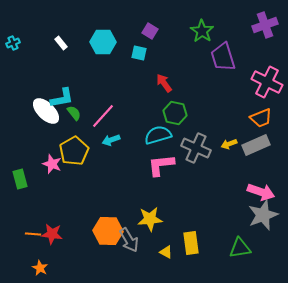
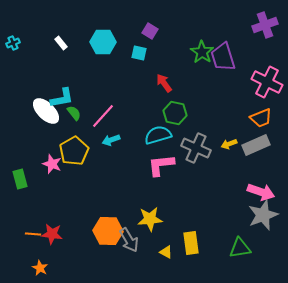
green star: moved 21 px down
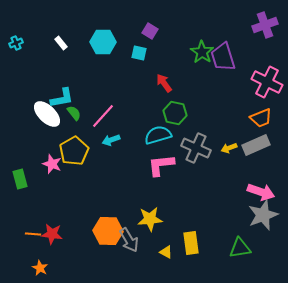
cyan cross: moved 3 px right
white ellipse: moved 1 px right, 3 px down
yellow arrow: moved 4 px down
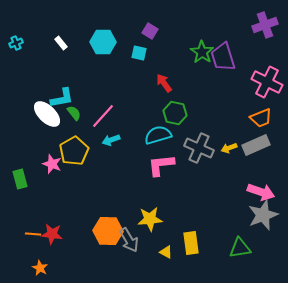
gray cross: moved 3 px right
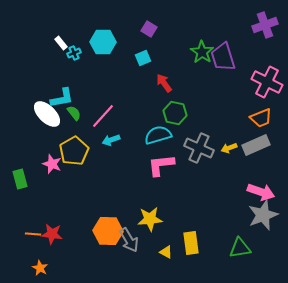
purple square: moved 1 px left, 2 px up
cyan cross: moved 58 px right, 10 px down
cyan square: moved 4 px right, 5 px down; rotated 35 degrees counterclockwise
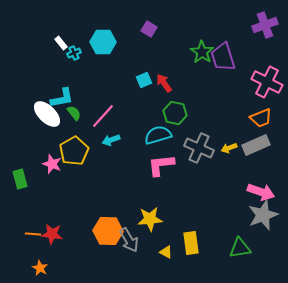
cyan square: moved 1 px right, 22 px down
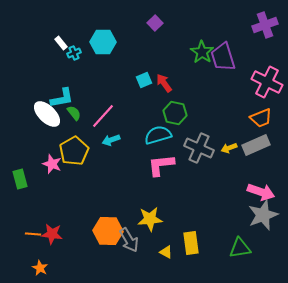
purple square: moved 6 px right, 6 px up; rotated 14 degrees clockwise
